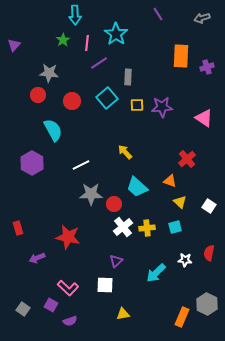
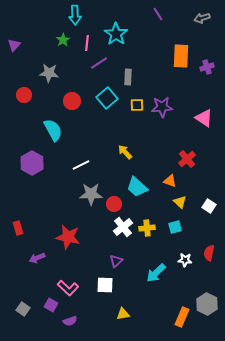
red circle at (38, 95): moved 14 px left
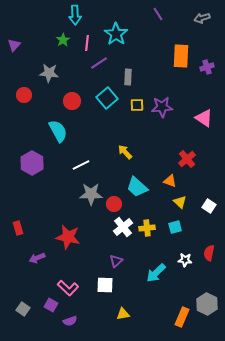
cyan semicircle at (53, 130): moved 5 px right, 1 px down
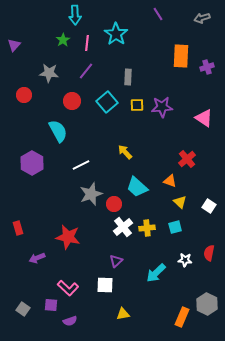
purple line at (99, 63): moved 13 px left, 8 px down; rotated 18 degrees counterclockwise
cyan square at (107, 98): moved 4 px down
gray star at (91, 194): rotated 20 degrees counterclockwise
purple square at (51, 305): rotated 24 degrees counterclockwise
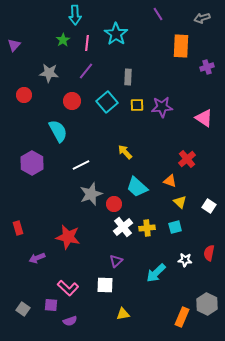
orange rectangle at (181, 56): moved 10 px up
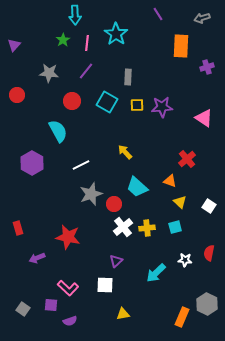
red circle at (24, 95): moved 7 px left
cyan square at (107, 102): rotated 20 degrees counterclockwise
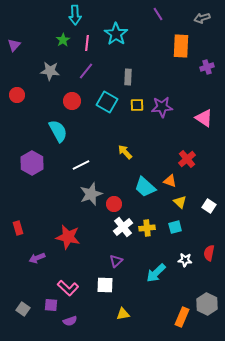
gray star at (49, 73): moved 1 px right, 2 px up
cyan trapezoid at (137, 187): moved 8 px right
